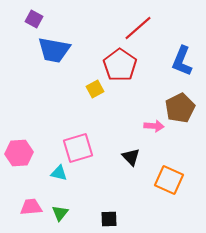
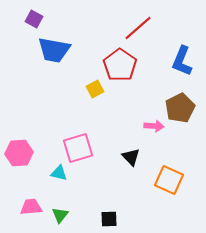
green triangle: moved 2 px down
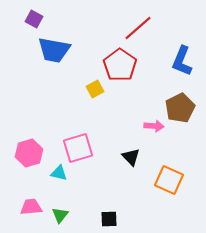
pink hexagon: moved 10 px right; rotated 12 degrees counterclockwise
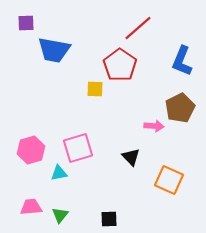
purple square: moved 8 px left, 4 px down; rotated 30 degrees counterclockwise
yellow square: rotated 30 degrees clockwise
pink hexagon: moved 2 px right, 3 px up
cyan triangle: rotated 24 degrees counterclockwise
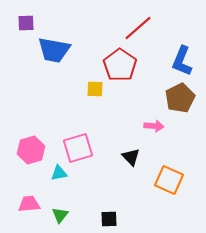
brown pentagon: moved 10 px up
pink trapezoid: moved 2 px left, 3 px up
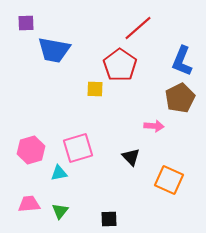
green triangle: moved 4 px up
